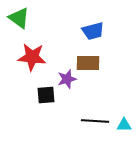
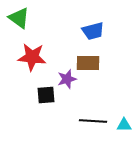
black line: moved 2 px left
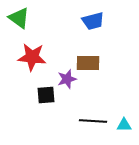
blue trapezoid: moved 10 px up
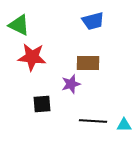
green triangle: moved 7 px down; rotated 10 degrees counterclockwise
purple star: moved 4 px right, 5 px down
black square: moved 4 px left, 9 px down
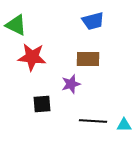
green triangle: moved 3 px left
brown rectangle: moved 4 px up
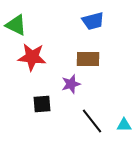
black line: moved 1 px left; rotated 48 degrees clockwise
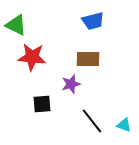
cyan triangle: rotated 21 degrees clockwise
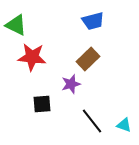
brown rectangle: rotated 45 degrees counterclockwise
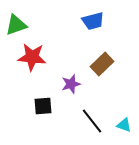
green triangle: rotated 45 degrees counterclockwise
brown rectangle: moved 14 px right, 5 px down
black square: moved 1 px right, 2 px down
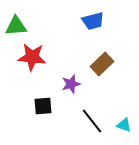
green triangle: moved 1 px down; rotated 15 degrees clockwise
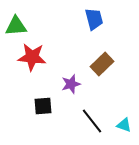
blue trapezoid: moved 1 px right, 2 px up; rotated 90 degrees counterclockwise
